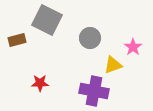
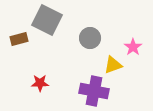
brown rectangle: moved 2 px right, 1 px up
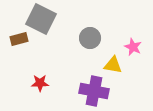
gray square: moved 6 px left, 1 px up
pink star: rotated 12 degrees counterclockwise
yellow triangle: rotated 30 degrees clockwise
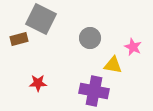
red star: moved 2 px left
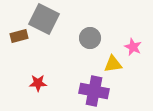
gray square: moved 3 px right
brown rectangle: moved 3 px up
yellow triangle: moved 1 px up; rotated 18 degrees counterclockwise
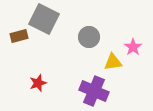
gray circle: moved 1 px left, 1 px up
pink star: rotated 12 degrees clockwise
yellow triangle: moved 2 px up
red star: rotated 18 degrees counterclockwise
purple cross: rotated 12 degrees clockwise
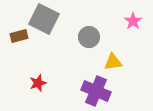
pink star: moved 26 px up
purple cross: moved 2 px right
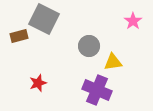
gray circle: moved 9 px down
purple cross: moved 1 px right, 1 px up
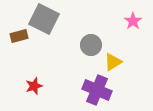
gray circle: moved 2 px right, 1 px up
yellow triangle: rotated 24 degrees counterclockwise
red star: moved 4 px left, 3 px down
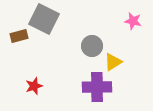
pink star: rotated 24 degrees counterclockwise
gray circle: moved 1 px right, 1 px down
purple cross: moved 3 px up; rotated 24 degrees counterclockwise
